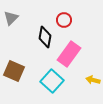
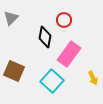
yellow arrow: moved 2 px up; rotated 128 degrees counterclockwise
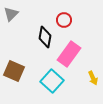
gray triangle: moved 4 px up
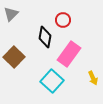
red circle: moved 1 px left
brown square: moved 14 px up; rotated 20 degrees clockwise
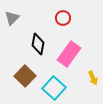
gray triangle: moved 1 px right, 4 px down
red circle: moved 2 px up
black diamond: moved 7 px left, 7 px down
brown square: moved 11 px right, 19 px down
cyan square: moved 2 px right, 7 px down
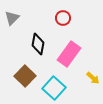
yellow arrow: rotated 24 degrees counterclockwise
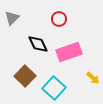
red circle: moved 4 px left, 1 px down
black diamond: rotated 35 degrees counterclockwise
pink rectangle: moved 2 px up; rotated 35 degrees clockwise
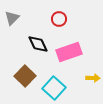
yellow arrow: rotated 40 degrees counterclockwise
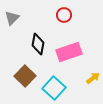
red circle: moved 5 px right, 4 px up
black diamond: rotated 35 degrees clockwise
yellow arrow: rotated 40 degrees counterclockwise
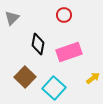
brown square: moved 1 px down
